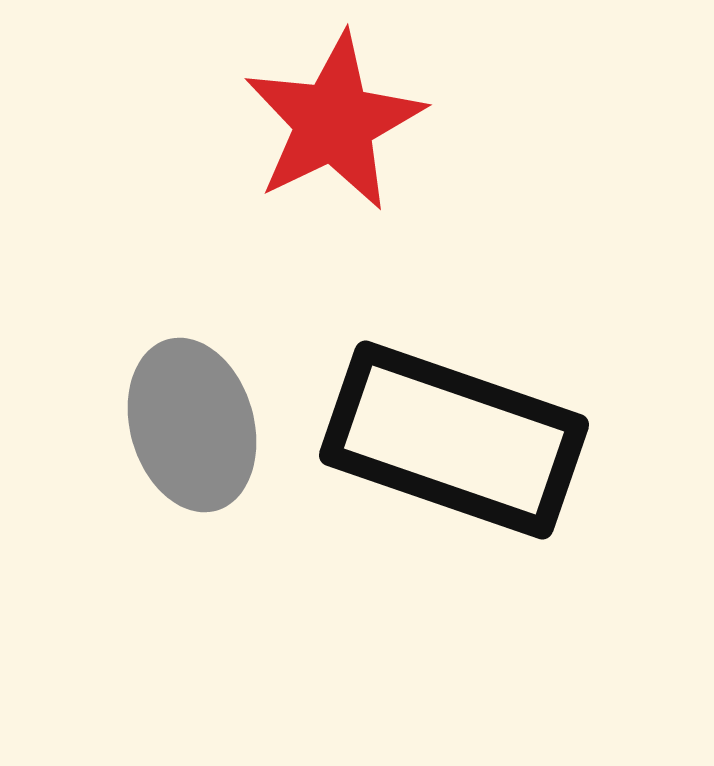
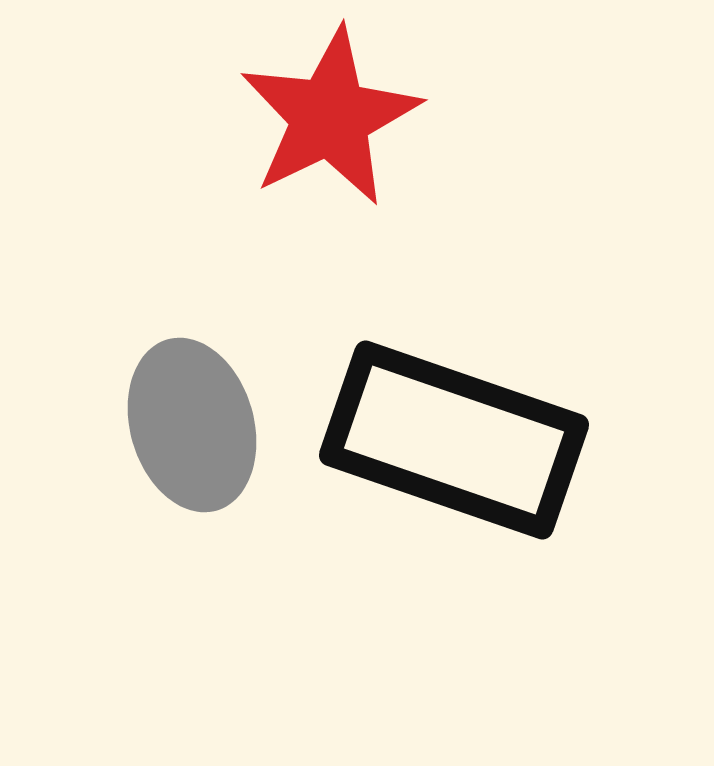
red star: moved 4 px left, 5 px up
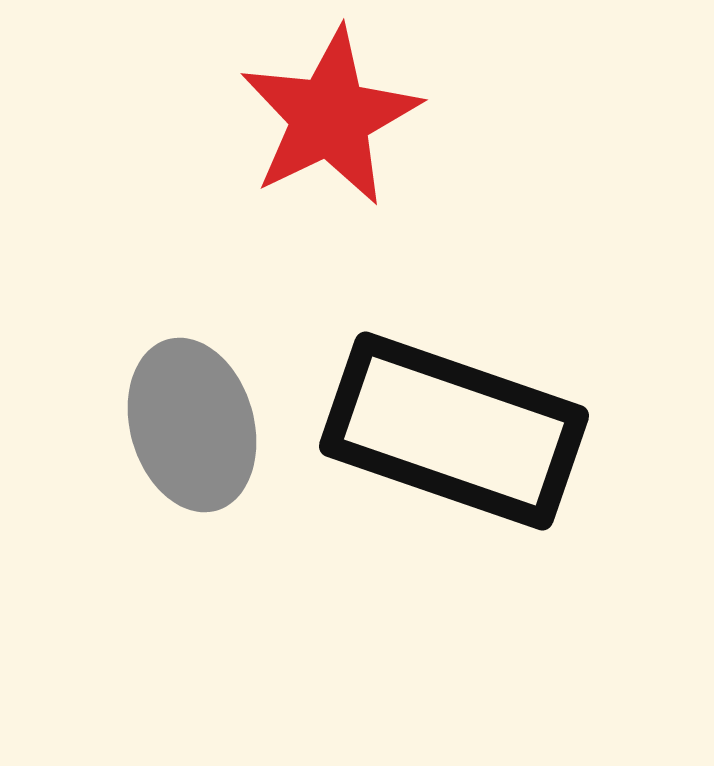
black rectangle: moved 9 px up
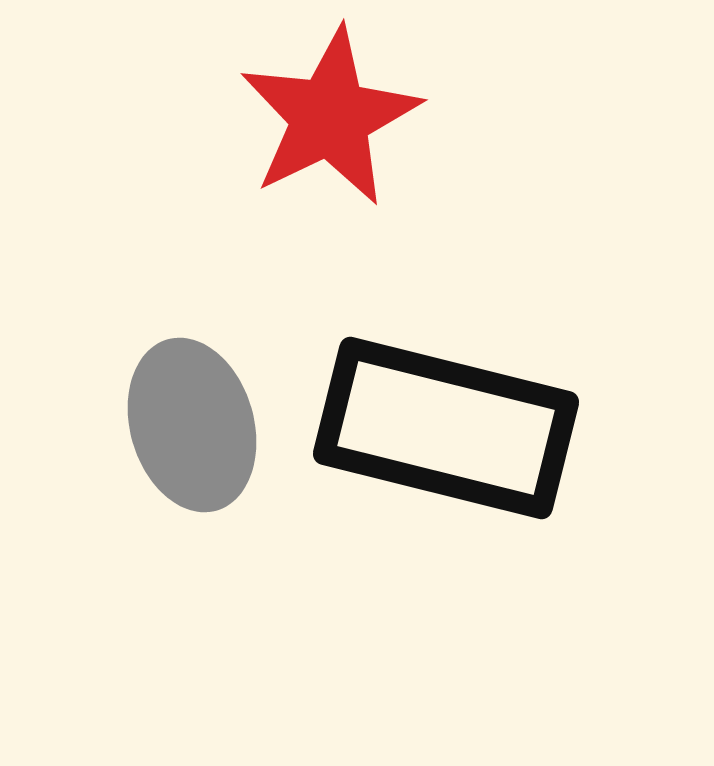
black rectangle: moved 8 px left, 3 px up; rotated 5 degrees counterclockwise
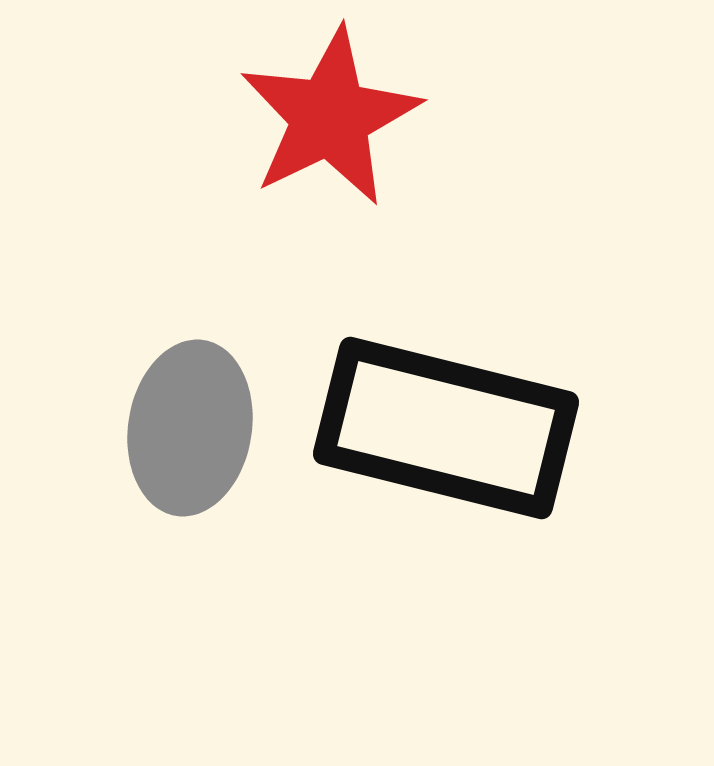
gray ellipse: moved 2 px left, 3 px down; rotated 25 degrees clockwise
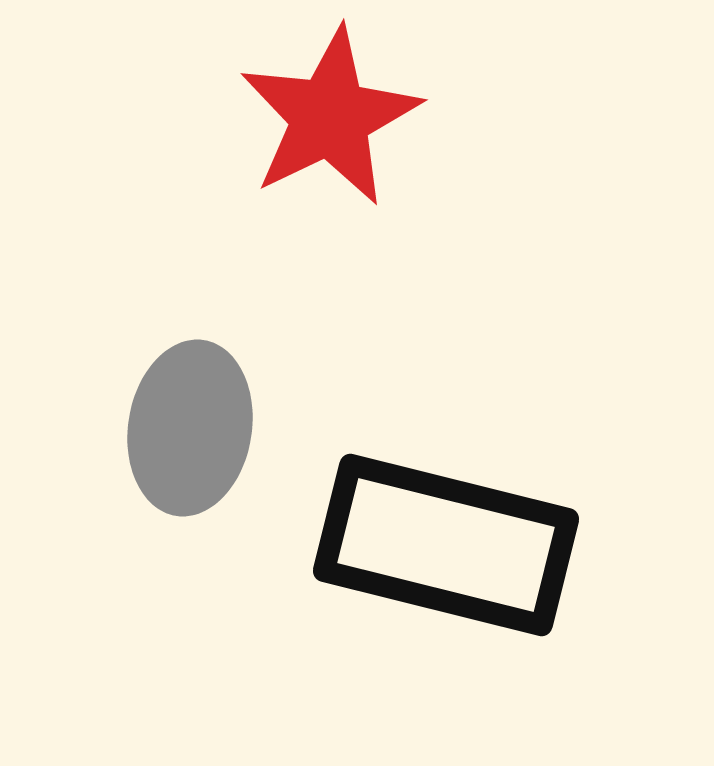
black rectangle: moved 117 px down
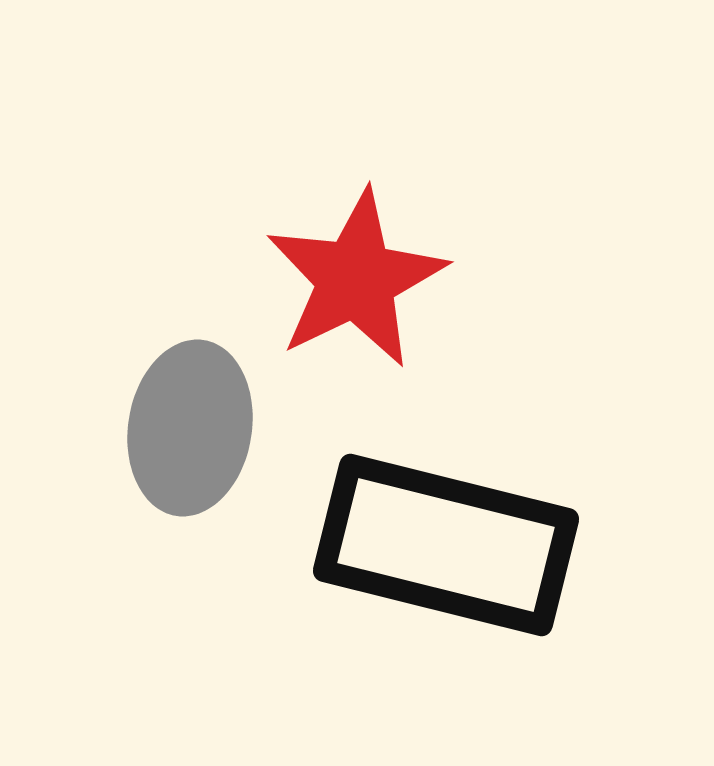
red star: moved 26 px right, 162 px down
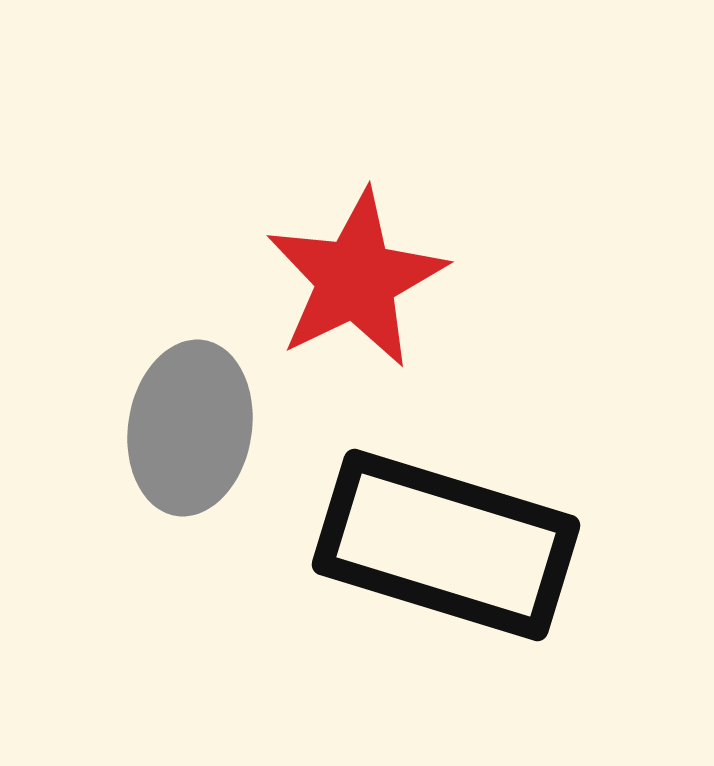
black rectangle: rotated 3 degrees clockwise
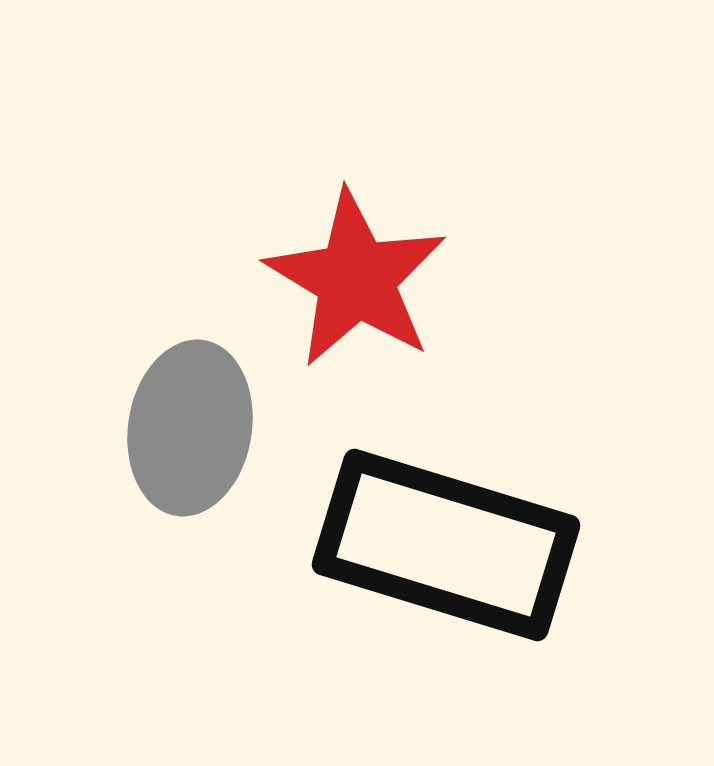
red star: rotated 15 degrees counterclockwise
